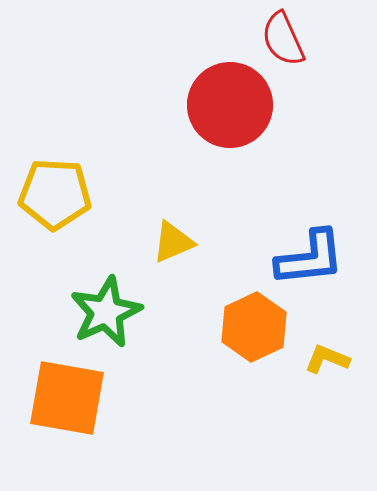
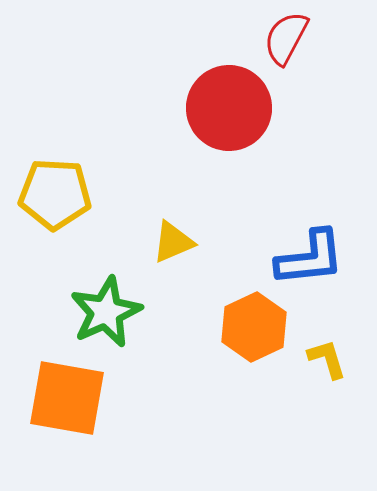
red semicircle: moved 3 px right, 1 px up; rotated 52 degrees clockwise
red circle: moved 1 px left, 3 px down
yellow L-shape: rotated 51 degrees clockwise
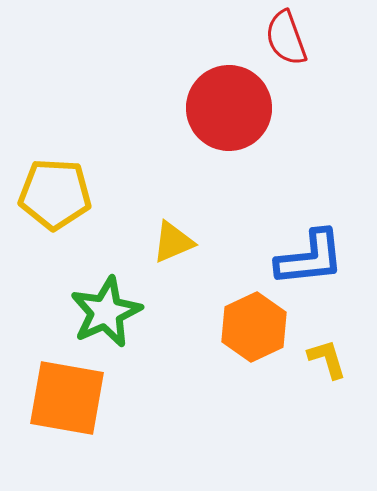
red semicircle: rotated 48 degrees counterclockwise
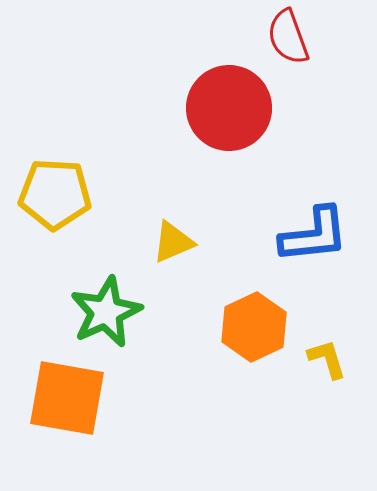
red semicircle: moved 2 px right, 1 px up
blue L-shape: moved 4 px right, 23 px up
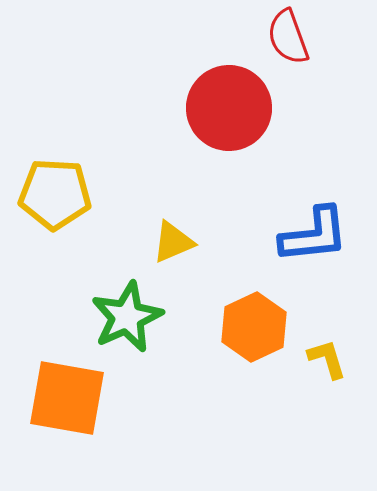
green star: moved 21 px right, 5 px down
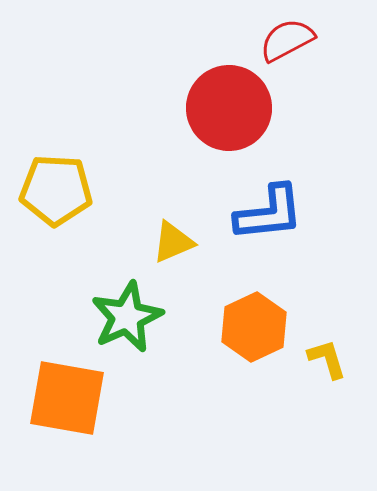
red semicircle: moved 1 px left, 3 px down; rotated 82 degrees clockwise
yellow pentagon: moved 1 px right, 4 px up
blue L-shape: moved 45 px left, 22 px up
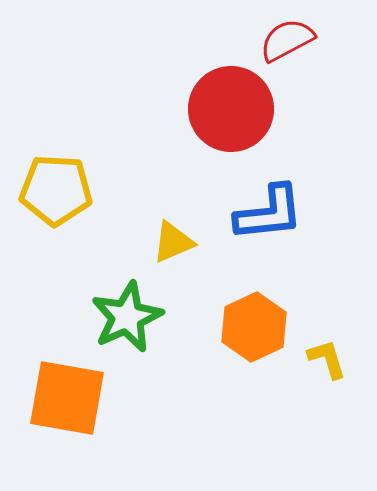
red circle: moved 2 px right, 1 px down
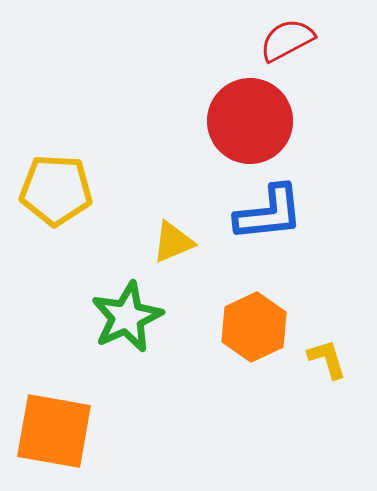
red circle: moved 19 px right, 12 px down
orange square: moved 13 px left, 33 px down
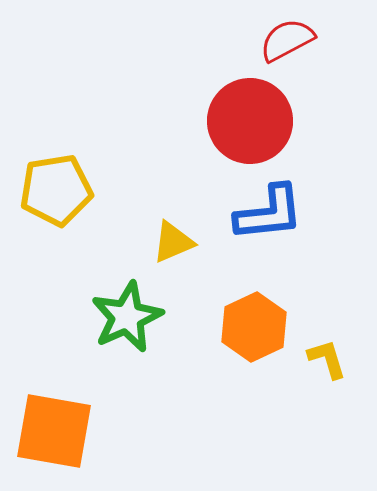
yellow pentagon: rotated 12 degrees counterclockwise
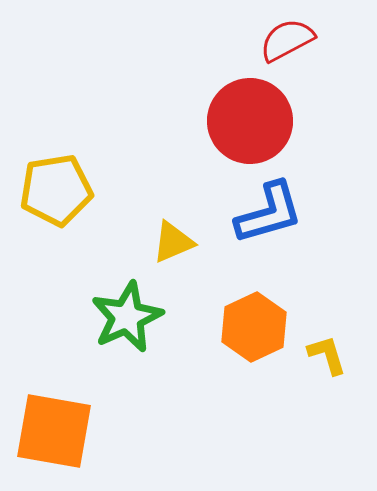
blue L-shape: rotated 10 degrees counterclockwise
yellow L-shape: moved 4 px up
